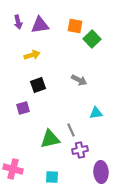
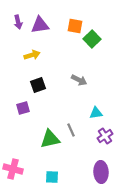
purple cross: moved 25 px right, 14 px up; rotated 21 degrees counterclockwise
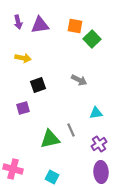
yellow arrow: moved 9 px left, 3 px down; rotated 28 degrees clockwise
purple cross: moved 6 px left, 8 px down
cyan square: rotated 24 degrees clockwise
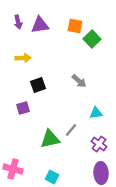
yellow arrow: rotated 14 degrees counterclockwise
gray arrow: moved 1 px down; rotated 14 degrees clockwise
gray line: rotated 64 degrees clockwise
purple cross: rotated 21 degrees counterclockwise
purple ellipse: moved 1 px down
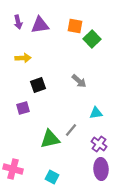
purple ellipse: moved 4 px up
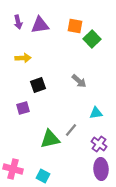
cyan square: moved 9 px left, 1 px up
